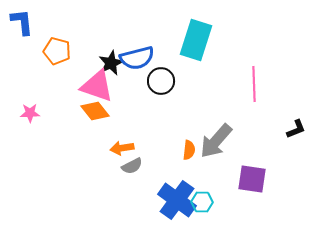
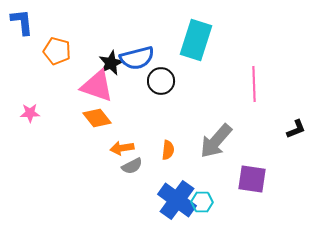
orange diamond: moved 2 px right, 7 px down
orange semicircle: moved 21 px left
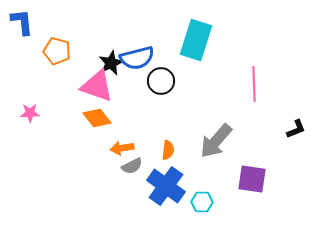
blue cross: moved 11 px left, 14 px up
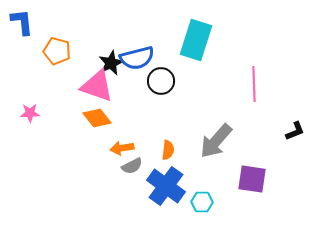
black L-shape: moved 1 px left, 2 px down
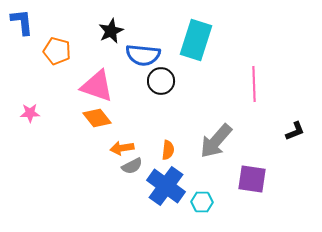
blue semicircle: moved 6 px right, 3 px up; rotated 20 degrees clockwise
black star: moved 32 px up
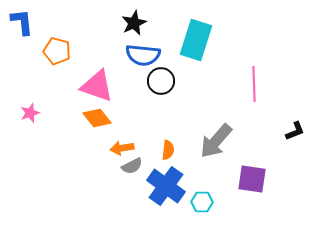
black star: moved 23 px right, 8 px up
pink star: rotated 18 degrees counterclockwise
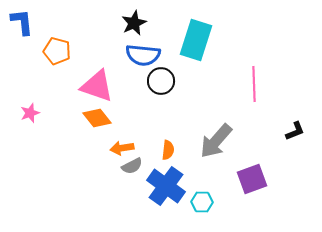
purple square: rotated 28 degrees counterclockwise
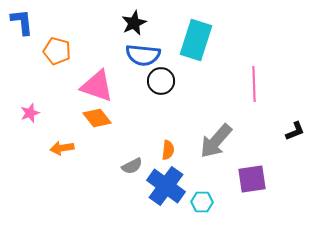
orange arrow: moved 60 px left
purple square: rotated 12 degrees clockwise
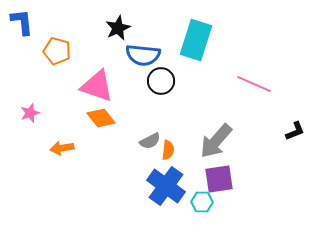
black star: moved 16 px left, 5 px down
pink line: rotated 64 degrees counterclockwise
orange diamond: moved 4 px right
gray semicircle: moved 18 px right, 25 px up
purple square: moved 33 px left
